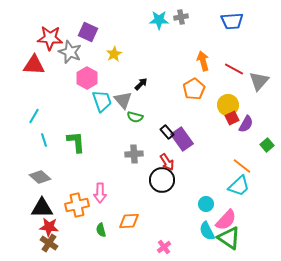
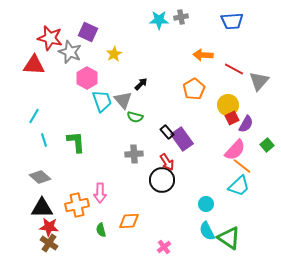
red star at (50, 38): rotated 10 degrees clockwise
orange arrow at (203, 61): moved 6 px up; rotated 72 degrees counterclockwise
pink semicircle at (226, 220): moved 9 px right, 70 px up
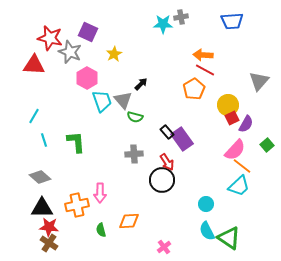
cyan star at (159, 20): moved 4 px right, 4 px down
red line at (234, 69): moved 29 px left, 1 px down
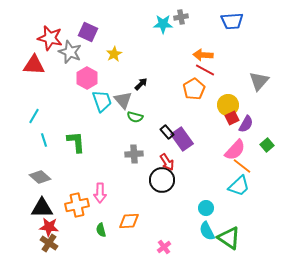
cyan circle at (206, 204): moved 4 px down
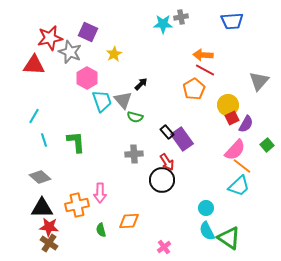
red star at (50, 38): rotated 25 degrees counterclockwise
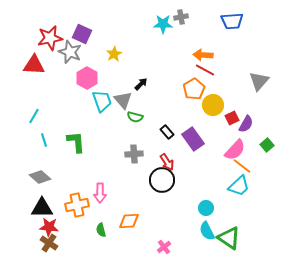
purple square at (88, 32): moved 6 px left, 2 px down
yellow circle at (228, 105): moved 15 px left
purple rectangle at (182, 139): moved 11 px right
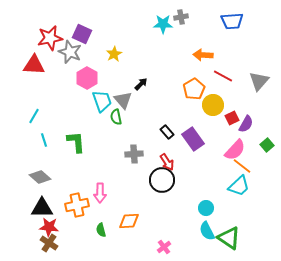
red line at (205, 70): moved 18 px right, 6 px down
green semicircle at (135, 117): moved 19 px left; rotated 63 degrees clockwise
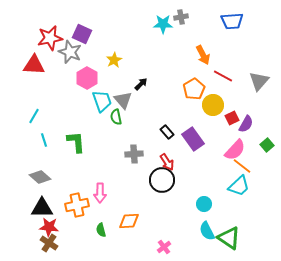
yellow star at (114, 54): moved 6 px down
orange arrow at (203, 55): rotated 120 degrees counterclockwise
cyan circle at (206, 208): moved 2 px left, 4 px up
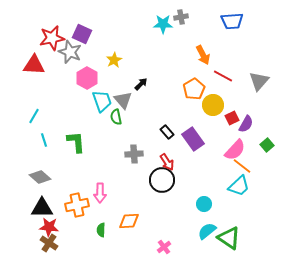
red star at (50, 38): moved 2 px right
green semicircle at (101, 230): rotated 16 degrees clockwise
cyan semicircle at (207, 231): rotated 78 degrees clockwise
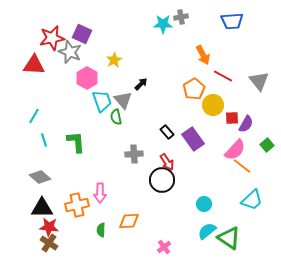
gray triangle at (259, 81): rotated 20 degrees counterclockwise
red square at (232, 118): rotated 24 degrees clockwise
cyan trapezoid at (239, 186): moved 13 px right, 14 px down
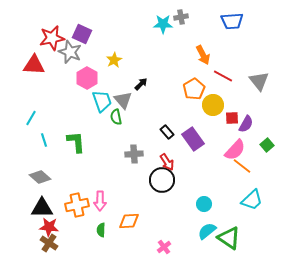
cyan line at (34, 116): moved 3 px left, 2 px down
pink arrow at (100, 193): moved 8 px down
